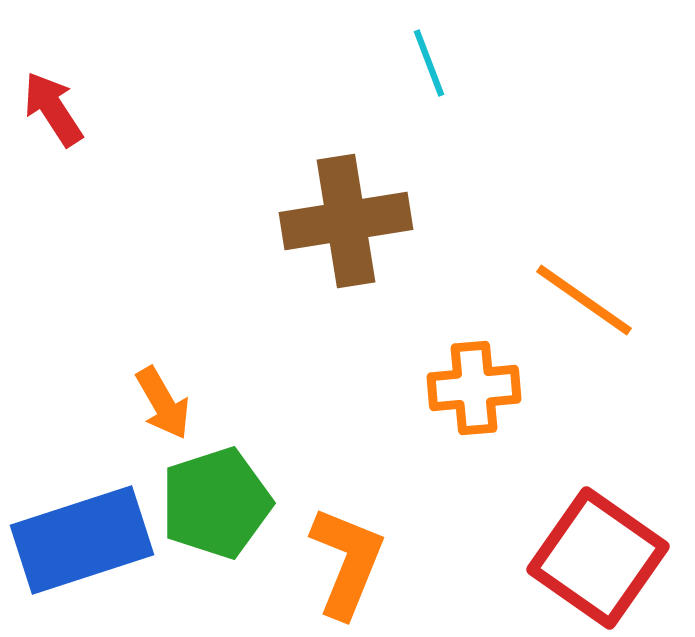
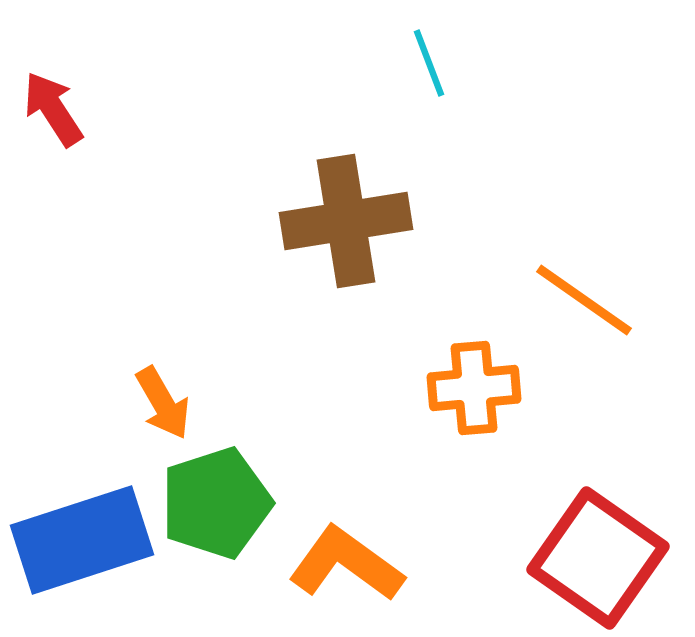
orange L-shape: moved 1 px left, 2 px down; rotated 76 degrees counterclockwise
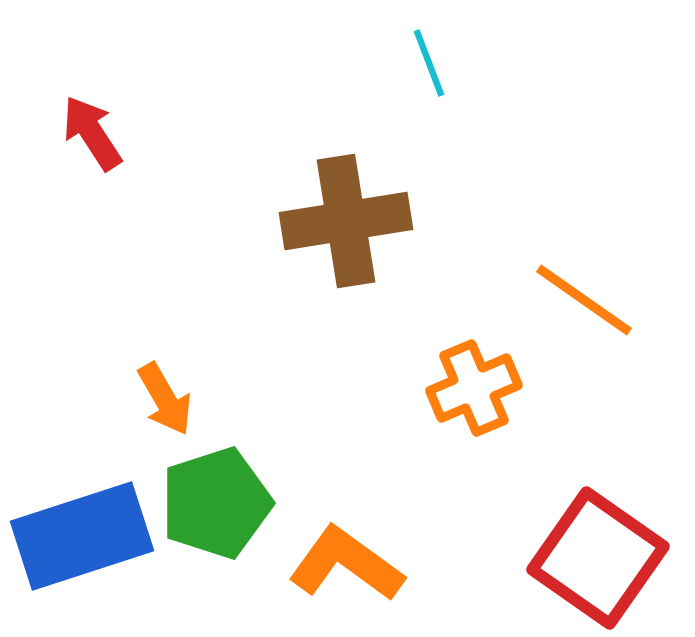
red arrow: moved 39 px right, 24 px down
orange cross: rotated 18 degrees counterclockwise
orange arrow: moved 2 px right, 4 px up
blue rectangle: moved 4 px up
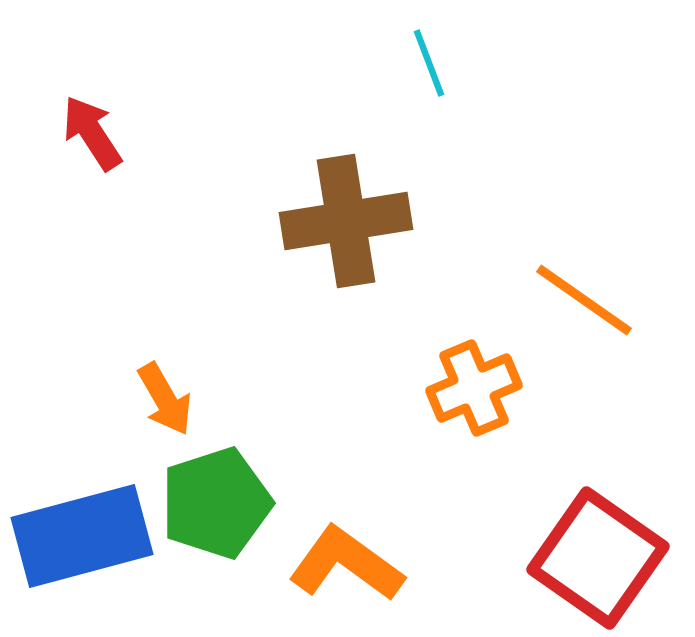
blue rectangle: rotated 3 degrees clockwise
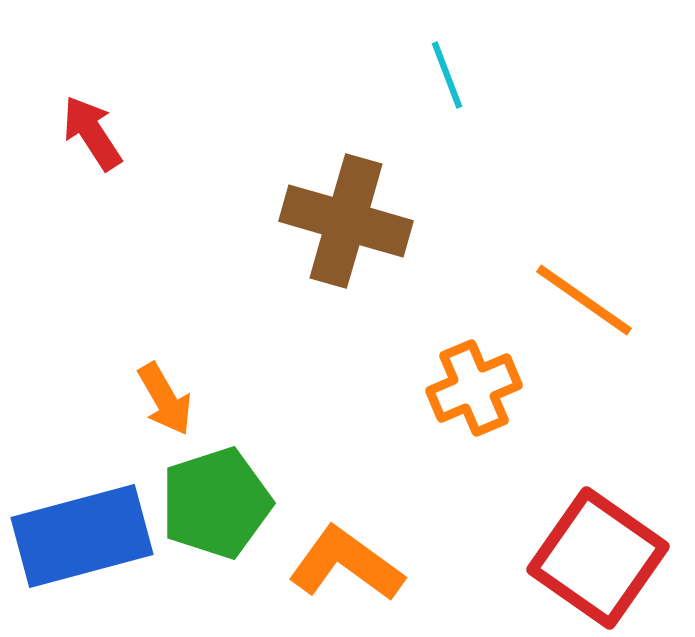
cyan line: moved 18 px right, 12 px down
brown cross: rotated 25 degrees clockwise
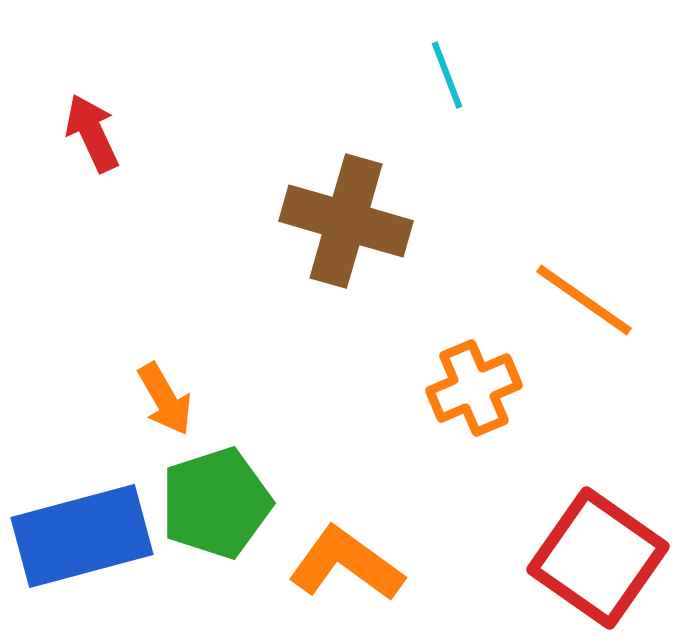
red arrow: rotated 8 degrees clockwise
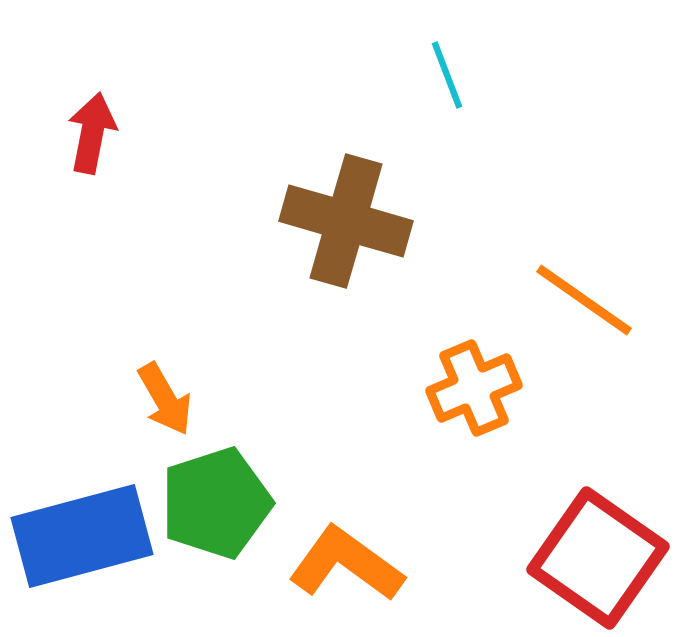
red arrow: rotated 36 degrees clockwise
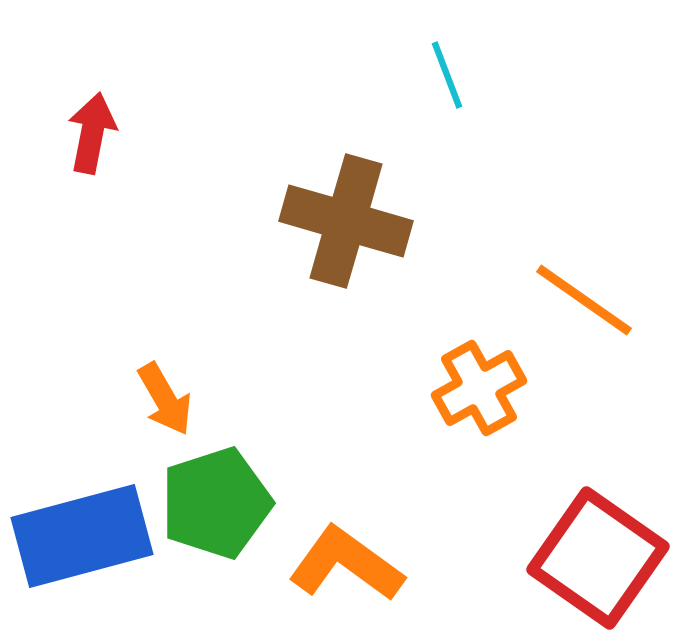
orange cross: moved 5 px right; rotated 6 degrees counterclockwise
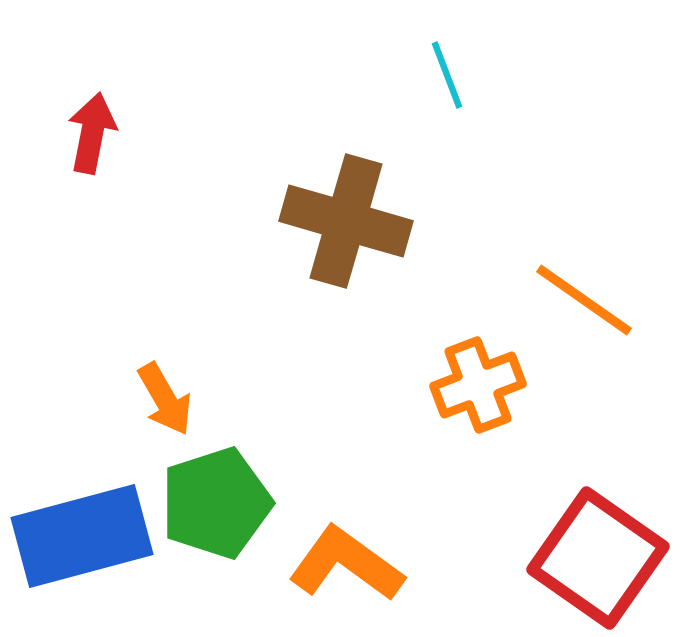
orange cross: moved 1 px left, 3 px up; rotated 8 degrees clockwise
